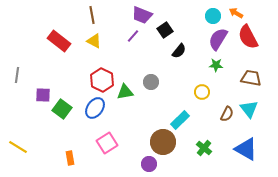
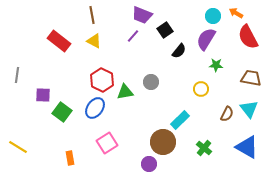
purple semicircle: moved 12 px left
yellow circle: moved 1 px left, 3 px up
green square: moved 3 px down
blue triangle: moved 1 px right, 2 px up
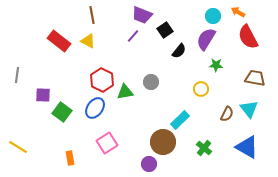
orange arrow: moved 2 px right, 1 px up
yellow triangle: moved 6 px left
brown trapezoid: moved 4 px right
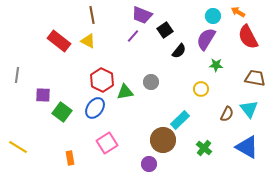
brown circle: moved 2 px up
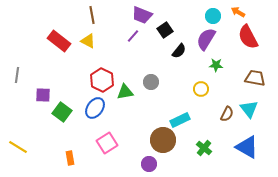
cyan rectangle: rotated 18 degrees clockwise
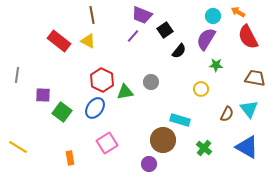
cyan rectangle: rotated 42 degrees clockwise
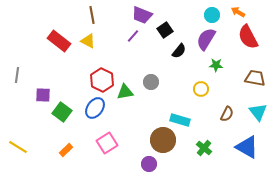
cyan circle: moved 1 px left, 1 px up
cyan triangle: moved 9 px right, 3 px down
orange rectangle: moved 4 px left, 8 px up; rotated 56 degrees clockwise
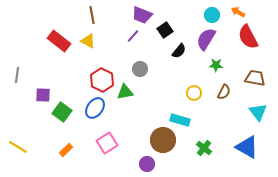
gray circle: moved 11 px left, 13 px up
yellow circle: moved 7 px left, 4 px down
brown semicircle: moved 3 px left, 22 px up
purple circle: moved 2 px left
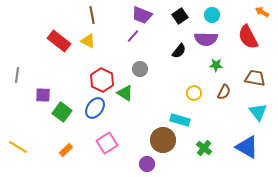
orange arrow: moved 24 px right
black square: moved 15 px right, 14 px up
purple semicircle: rotated 120 degrees counterclockwise
green triangle: moved 1 px down; rotated 42 degrees clockwise
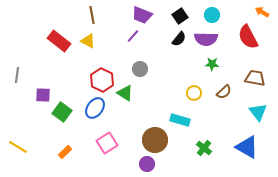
black semicircle: moved 12 px up
green star: moved 4 px left, 1 px up
brown semicircle: rotated 21 degrees clockwise
brown circle: moved 8 px left
orange rectangle: moved 1 px left, 2 px down
